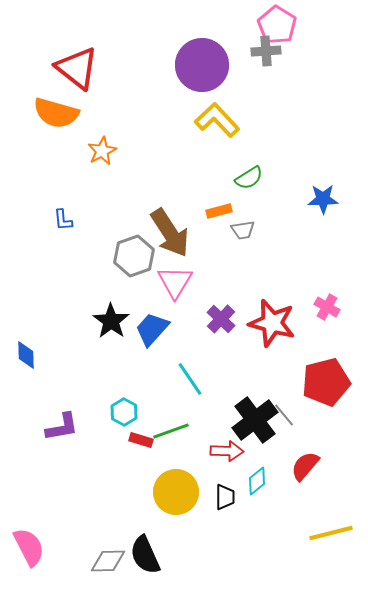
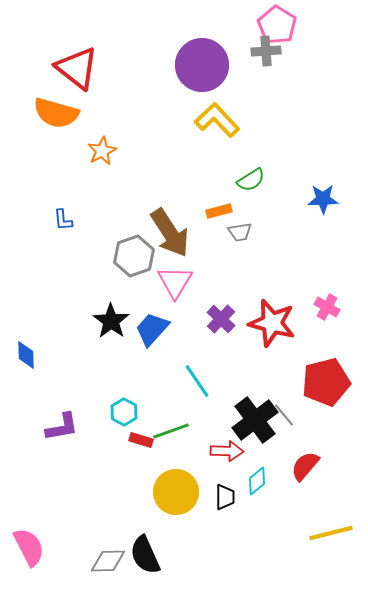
green semicircle: moved 2 px right, 2 px down
gray trapezoid: moved 3 px left, 2 px down
cyan line: moved 7 px right, 2 px down
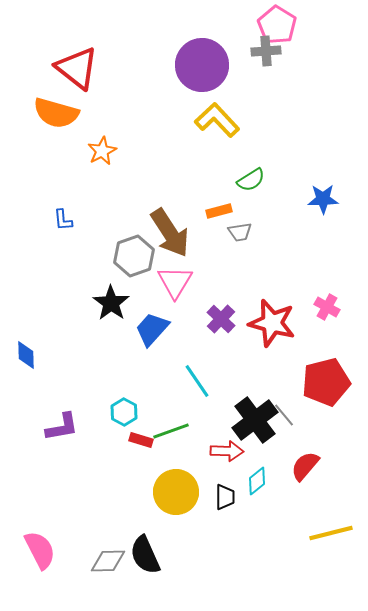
black star: moved 18 px up
pink semicircle: moved 11 px right, 3 px down
